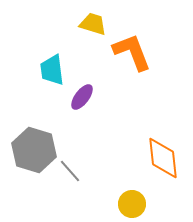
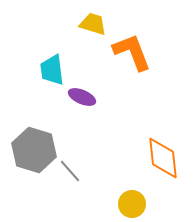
purple ellipse: rotated 76 degrees clockwise
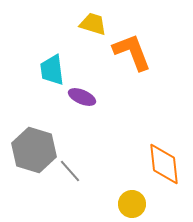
orange diamond: moved 1 px right, 6 px down
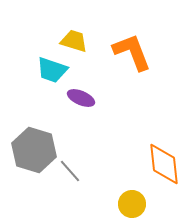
yellow trapezoid: moved 19 px left, 17 px down
cyan trapezoid: rotated 64 degrees counterclockwise
purple ellipse: moved 1 px left, 1 px down
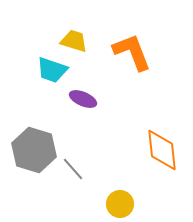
purple ellipse: moved 2 px right, 1 px down
orange diamond: moved 2 px left, 14 px up
gray line: moved 3 px right, 2 px up
yellow circle: moved 12 px left
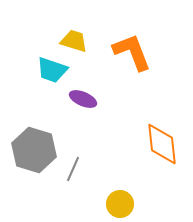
orange diamond: moved 6 px up
gray line: rotated 65 degrees clockwise
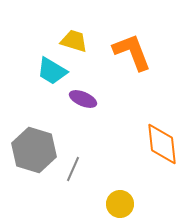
cyan trapezoid: moved 1 px down; rotated 12 degrees clockwise
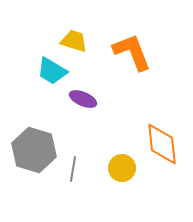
gray line: rotated 15 degrees counterclockwise
yellow circle: moved 2 px right, 36 px up
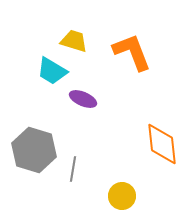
yellow circle: moved 28 px down
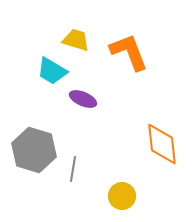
yellow trapezoid: moved 2 px right, 1 px up
orange L-shape: moved 3 px left
